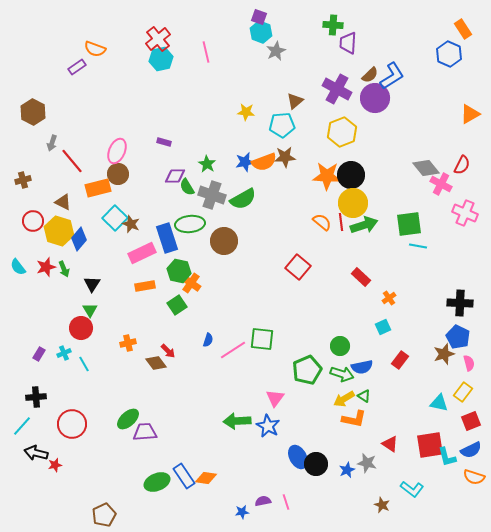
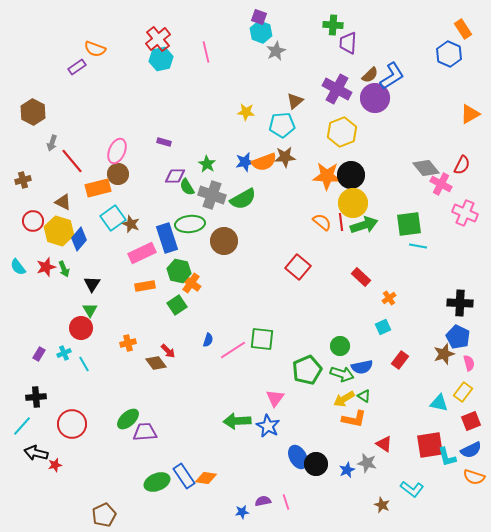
cyan square at (115, 218): moved 2 px left; rotated 10 degrees clockwise
red triangle at (390, 444): moved 6 px left
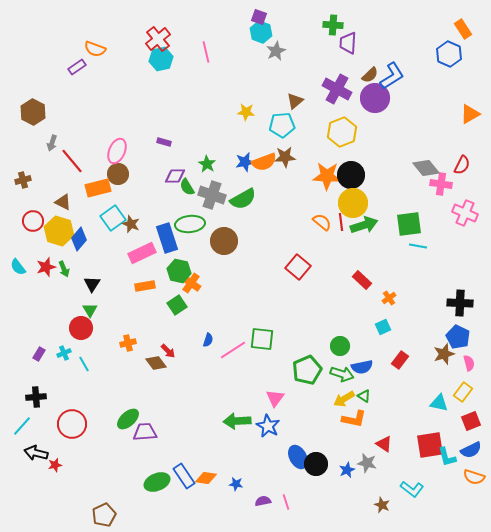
pink cross at (441, 184): rotated 20 degrees counterclockwise
red rectangle at (361, 277): moved 1 px right, 3 px down
blue star at (242, 512): moved 6 px left, 28 px up; rotated 16 degrees clockwise
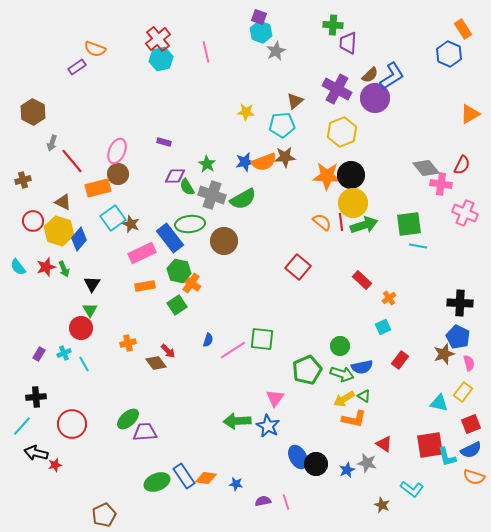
blue rectangle at (167, 238): moved 3 px right; rotated 20 degrees counterclockwise
red square at (471, 421): moved 3 px down
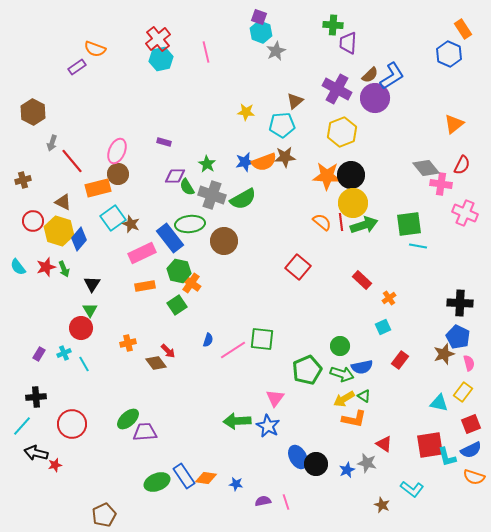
orange triangle at (470, 114): moved 16 px left, 10 px down; rotated 10 degrees counterclockwise
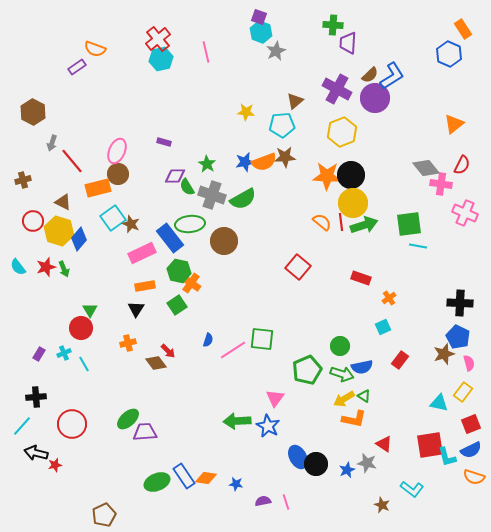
red rectangle at (362, 280): moved 1 px left, 2 px up; rotated 24 degrees counterclockwise
black triangle at (92, 284): moved 44 px right, 25 px down
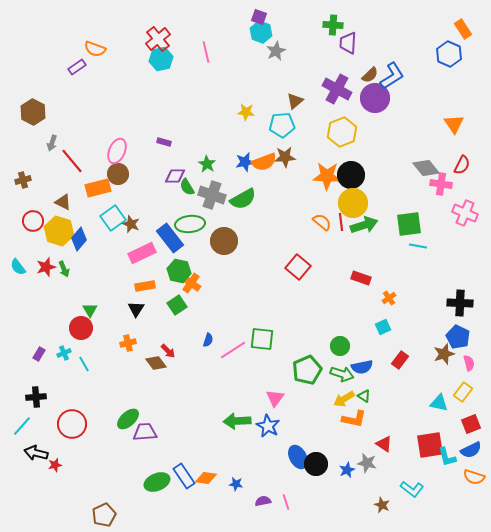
orange triangle at (454, 124): rotated 25 degrees counterclockwise
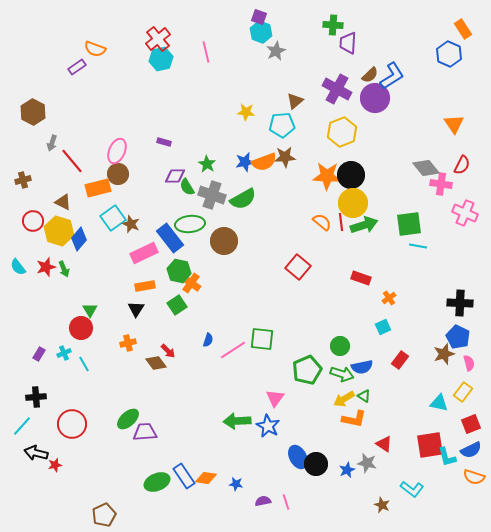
pink rectangle at (142, 253): moved 2 px right
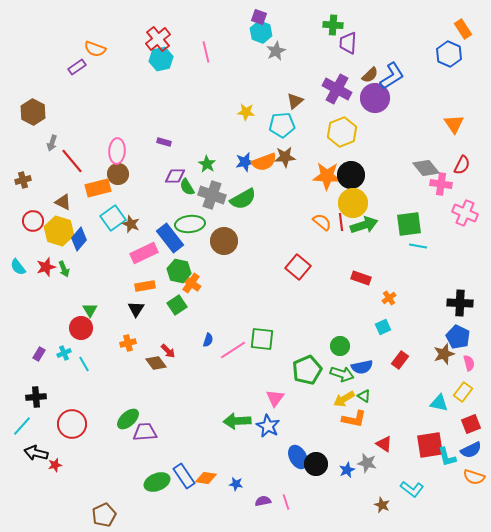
pink ellipse at (117, 151): rotated 20 degrees counterclockwise
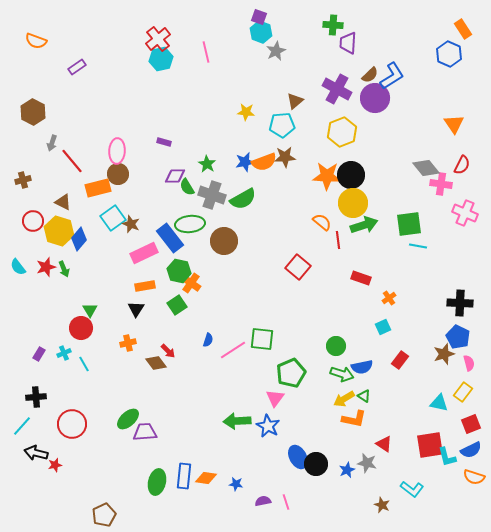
orange semicircle at (95, 49): moved 59 px left, 8 px up
red line at (341, 222): moved 3 px left, 18 px down
green circle at (340, 346): moved 4 px left
green pentagon at (307, 370): moved 16 px left, 3 px down
blue rectangle at (184, 476): rotated 40 degrees clockwise
green ellipse at (157, 482): rotated 55 degrees counterclockwise
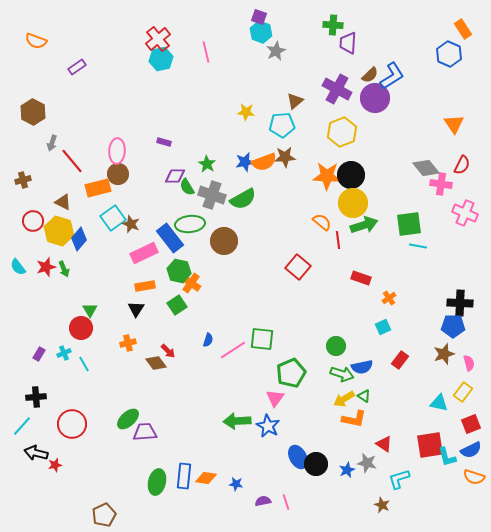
blue pentagon at (458, 337): moved 5 px left, 11 px up; rotated 25 degrees counterclockwise
cyan L-shape at (412, 489): moved 13 px left, 10 px up; rotated 125 degrees clockwise
